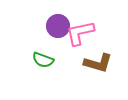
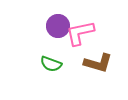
green semicircle: moved 8 px right, 4 px down
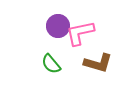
green semicircle: rotated 30 degrees clockwise
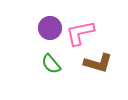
purple circle: moved 8 px left, 2 px down
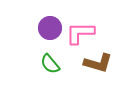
pink L-shape: rotated 12 degrees clockwise
green semicircle: moved 1 px left
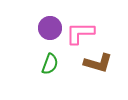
green semicircle: rotated 120 degrees counterclockwise
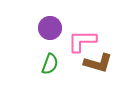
pink L-shape: moved 2 px right, 8 px down
